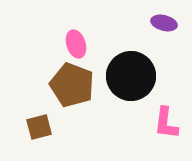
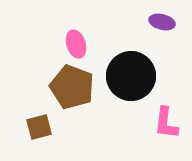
purple ellipse: moved 2 px left, 1 px up
brown pentagon: moved 2 px down
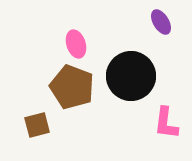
purple ellipse: moved 1 px left; rotated 45 degrees clockwise
brown square: moved 2 px left, 2 px up
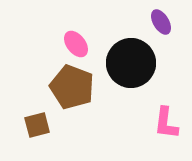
pink ellipse: rotated 20 degrees counterclockwise
black circle: moved 13 px up
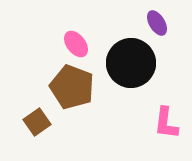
purple ellipse: moved 4 px left, 1 px down
brown square: moved 3 px up; rotated 20 degrees counterclockwise
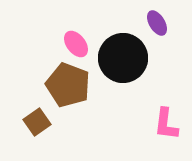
black circle: moved 8 px left, 5 px up
brown pentagon: moved 4 px left, 2 px up
pink L-shape: moved 1 px down
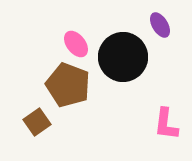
purple ellipse: moved 3 px right, 2 px down
black circle: moved 1 px up
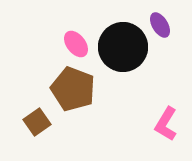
black circle: moved 10 px up
brown pentagon: moved 5 px right, 4 px down
pink L-shape: rotated 24 degrees clockwise
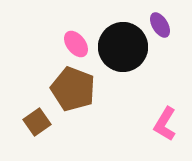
pink L-shape: moved 1 px left
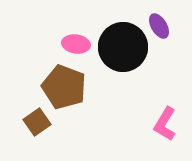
purple ellipse: moved 1 px left, 1 px down
pink ellipse: rotated 44 degrees counterclockwise
brown pentagon: moved 9 px left, 2 px up
